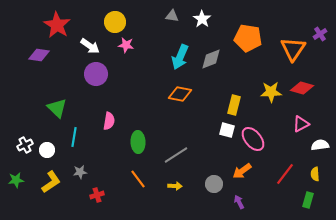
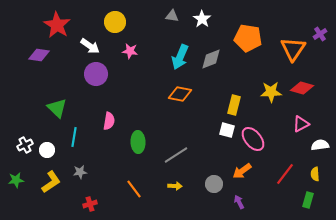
pink star: moved 4 px right, 6 px down
orange line: moved 4 px left, 10 px down
red cross: moved 7 px left, 9 px down
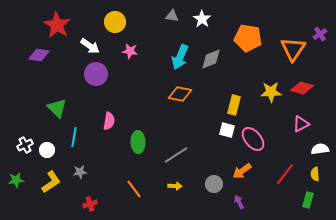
white semicircle: moved 4 px down
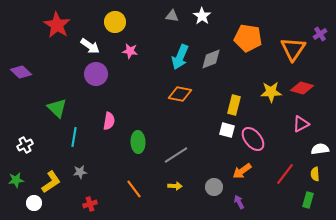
white star: moved 3 px up
purple diamond: moved 18 px left, 17 px down; rotated 35 degrees clockwise
white circle: moved 13 px left, 53 px down
gray circle: moved 3 px down
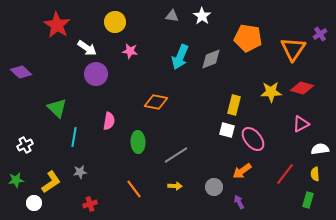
white arrow: moved 3 px left, 2 px down
orange diamond: moved 24 px left, 8 px down
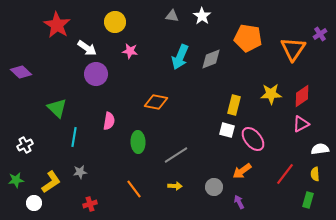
red diamond: moved 8 px down; rotated 50 degrees counterclockwise
yellow star: moved 2 px down
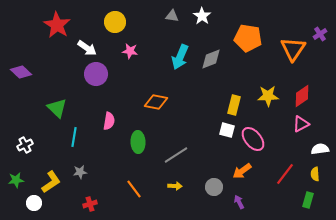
yellow star: moved 3 px left, 2 px down
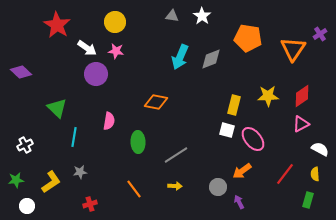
pink star: moved 14 px left
white semicircle: rotated 36 degrees clockwise
gray circle: moved 4 px right
white circle: moved 7 px left, 3 px down
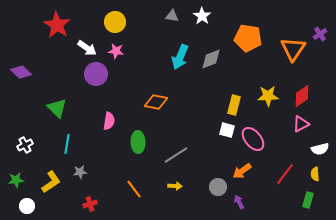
cyan line: moved 7 px left, 7 px down
white semicircle: rotated 138 degrees clockwise
